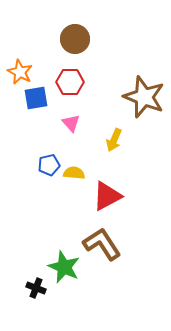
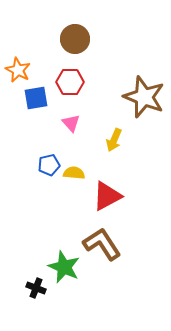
orange star: moved 2 px left, 2 px up
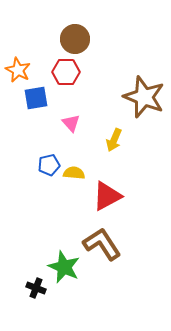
red hexagon: moved 4 px left, 10 px up
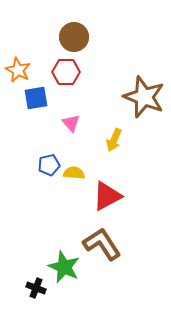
brown circle: moved 1 px left, 2 px up
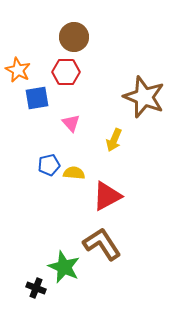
blue square: moved 1 px right
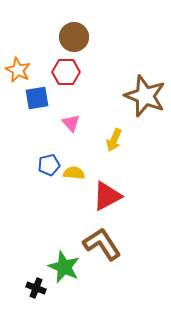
brown star: moved 1 px right, 1 px up
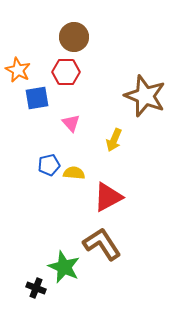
red triangle: moved 1 px right, 1 px down
